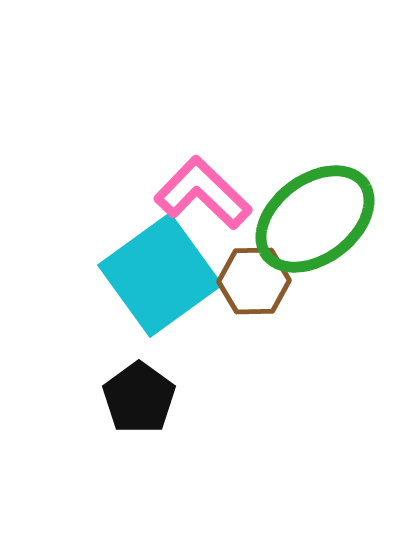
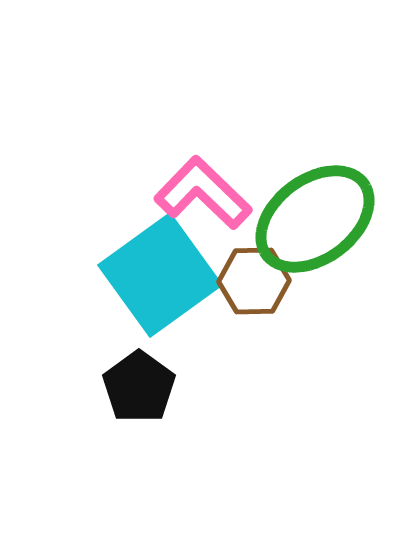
black pentagon: moved 11 px up
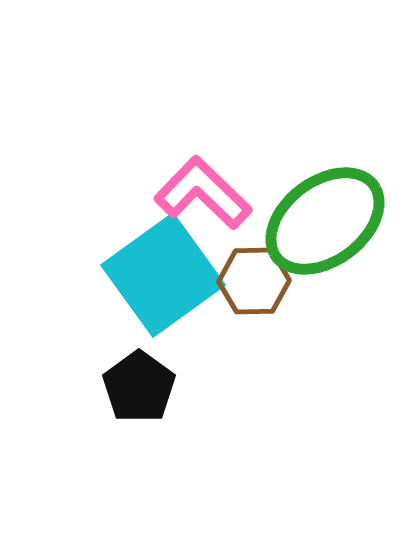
green ellipse: moved 10 px right, 2 px down
cyan square: moved 3 px right
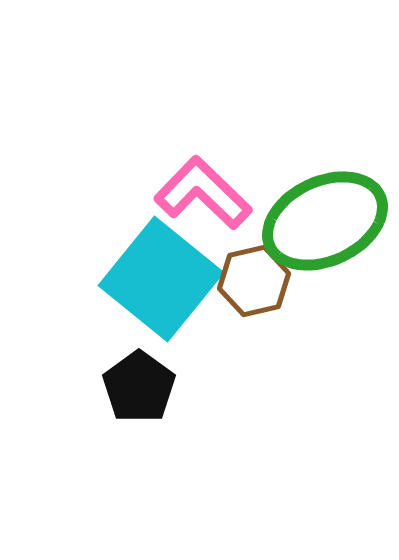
green ellipse: rotated 12 degrees clockwise
cyan square: moved 2 px left, 4 px down; rotated 15 degrees counterclockwise
brown hexagon: rotated 12 degrees counterclockwise
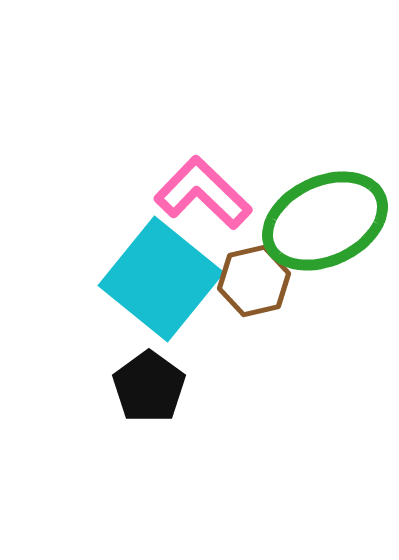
black pentagon: moved 10 px right
